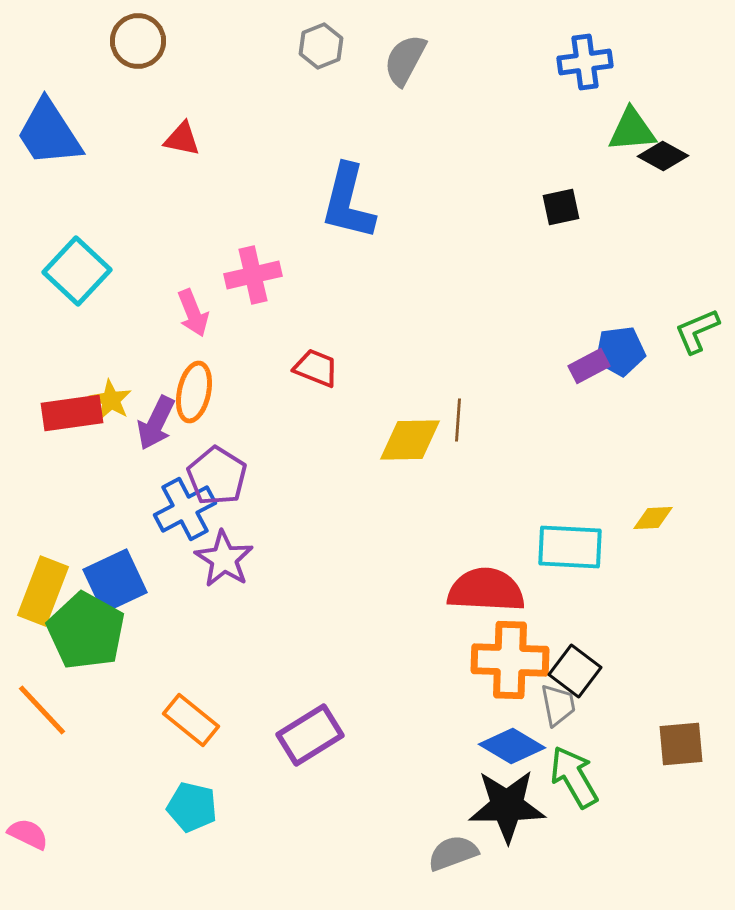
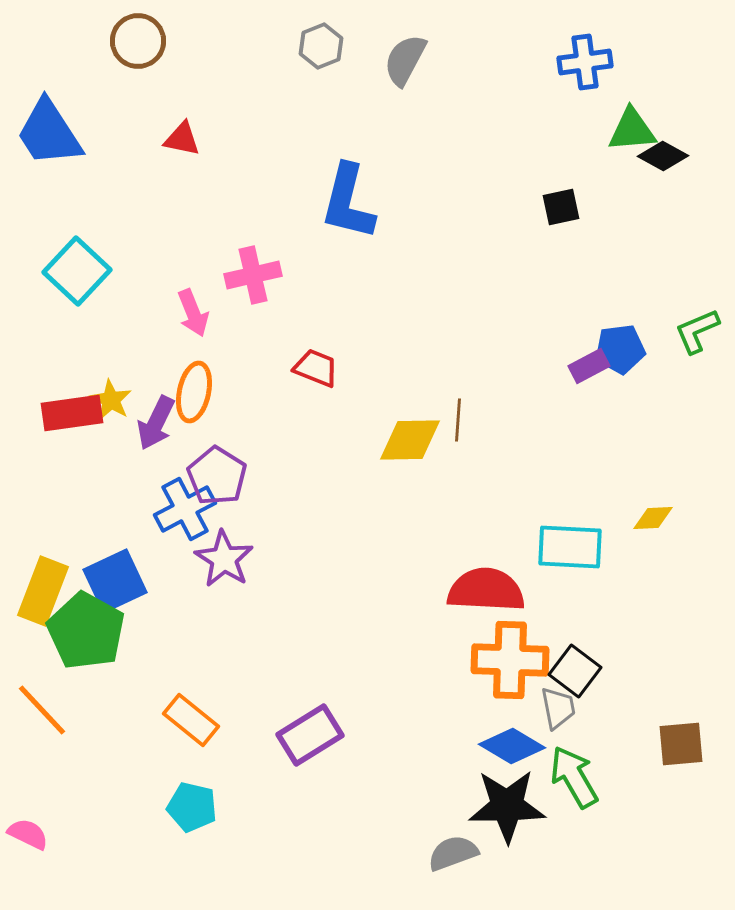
blue pentagon at (620, 351): moved 2 px up
gray trapezoid at (558, 705): moved 3 px down
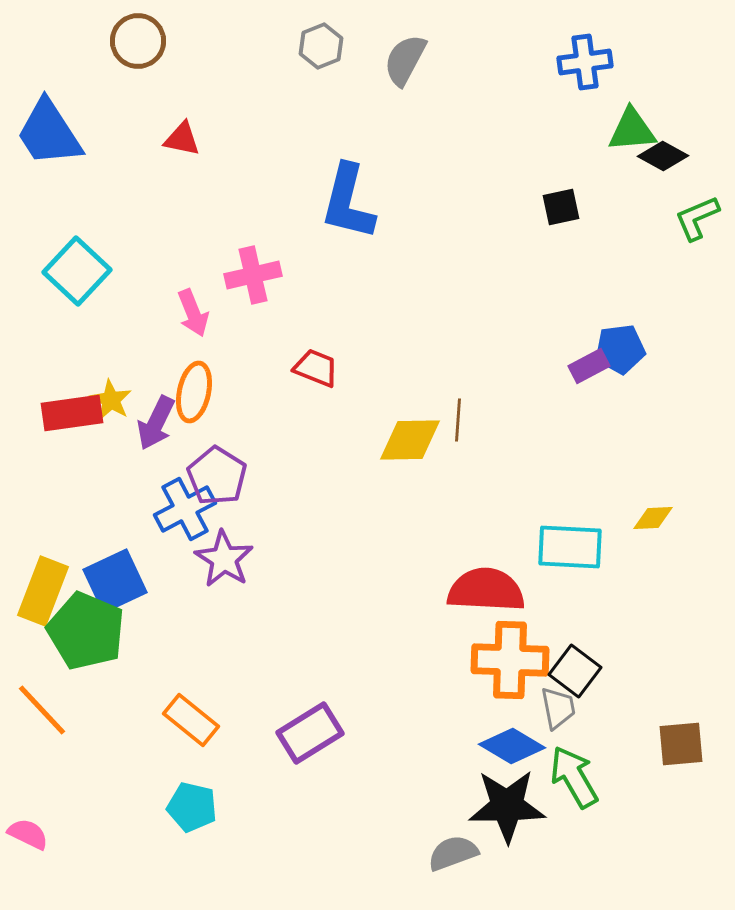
green L-shape at (697, 331): moved 113 px up
green pentagon at (86, 631): rotated 6 degrees counterclockwise
purple rectangle at (310, 735): moved 2 px up
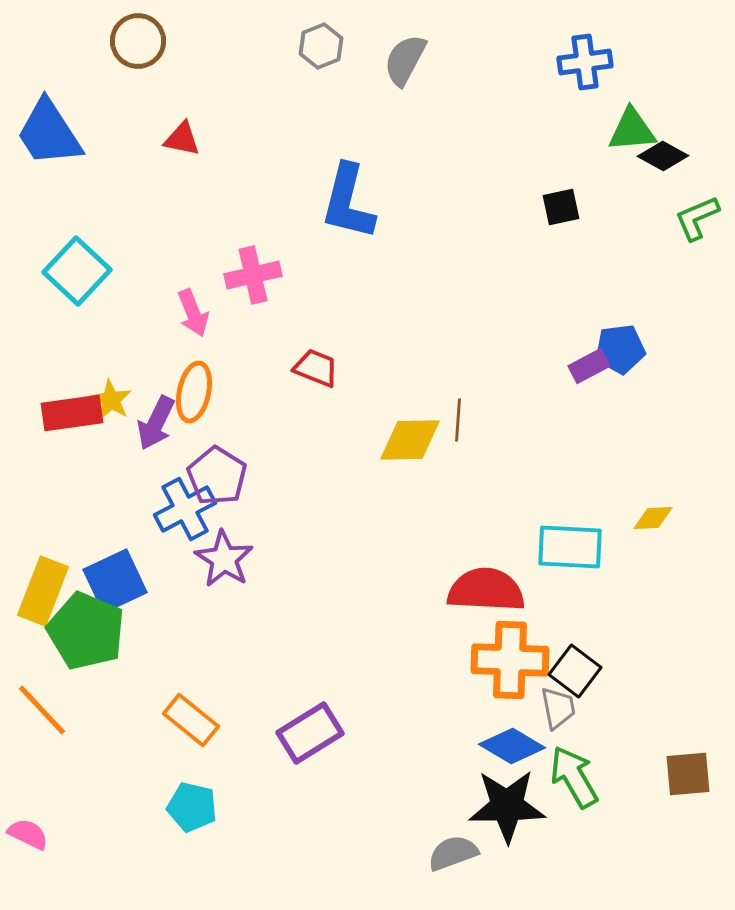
brown square at (681, 744): moved 7 px right, 30 px down
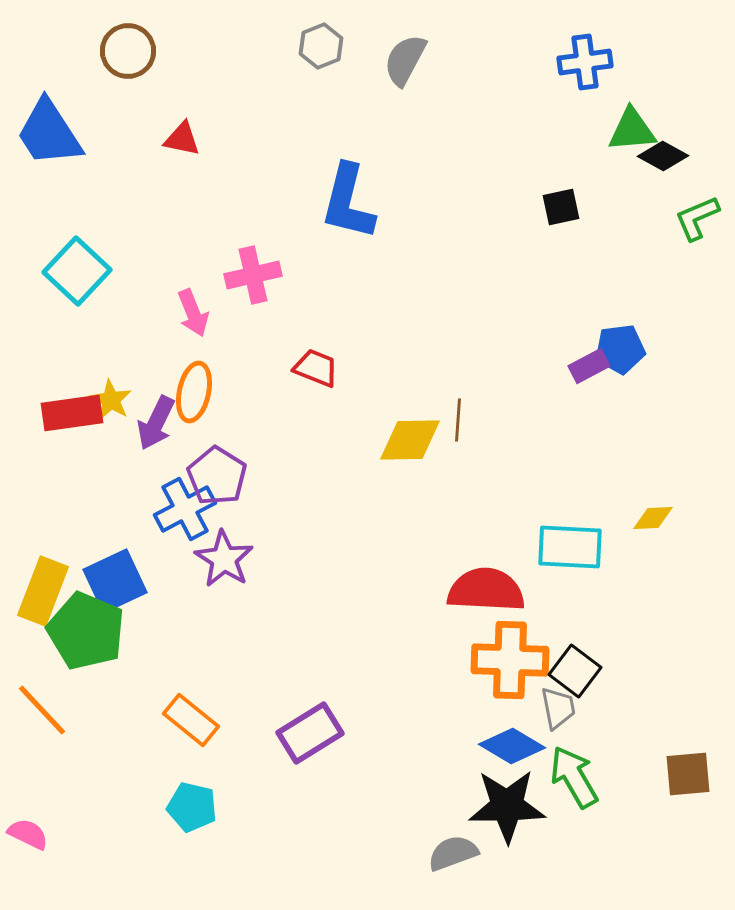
brown circle at (138, 41): moved 10 px left, 10 px down
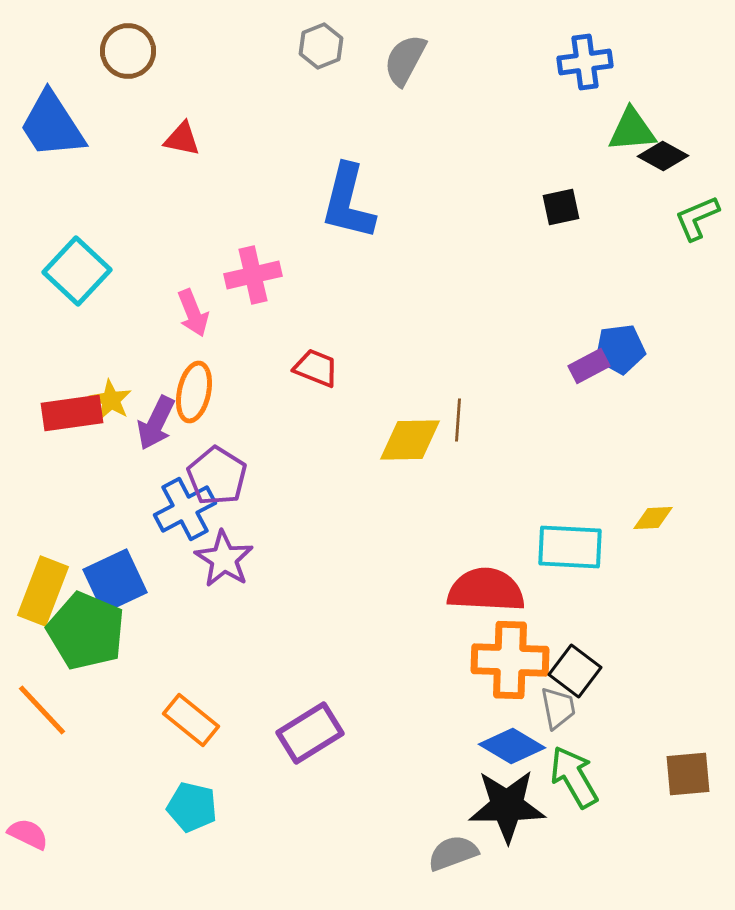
blue trapezoid at (49, 133): moved 3 px right, 8 px up
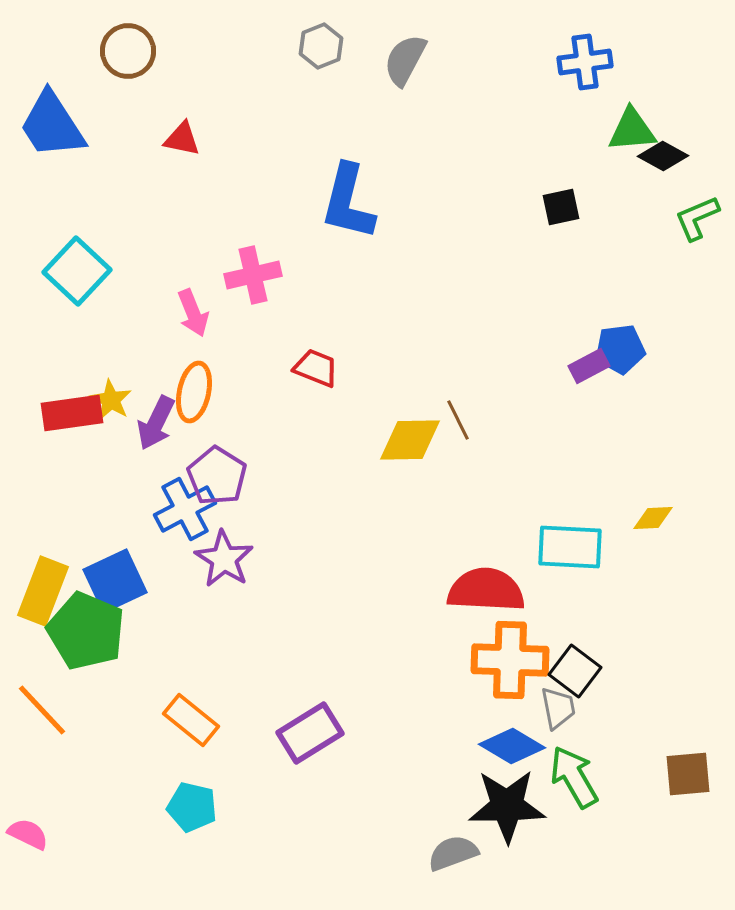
brown line at (458, 420): rotated 30 degrees counterclockwise
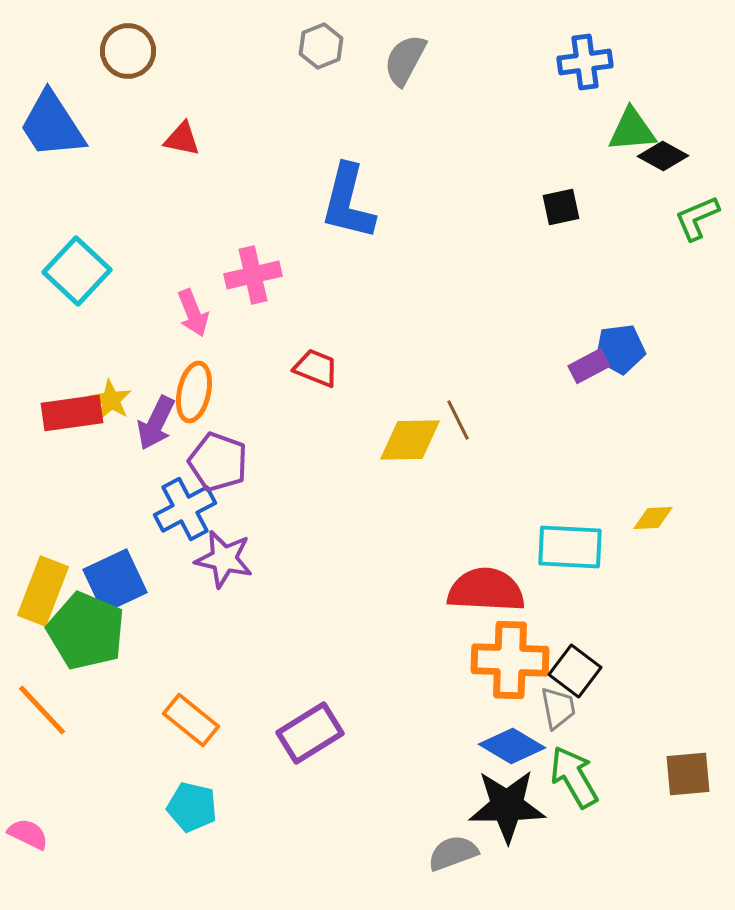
purple pentagon at (217, 476): moved 1 px right, 14 px up; rotated 12 degrees counterclockwise
purple star at (224, 559): rotated 20 degrees counterclockwise
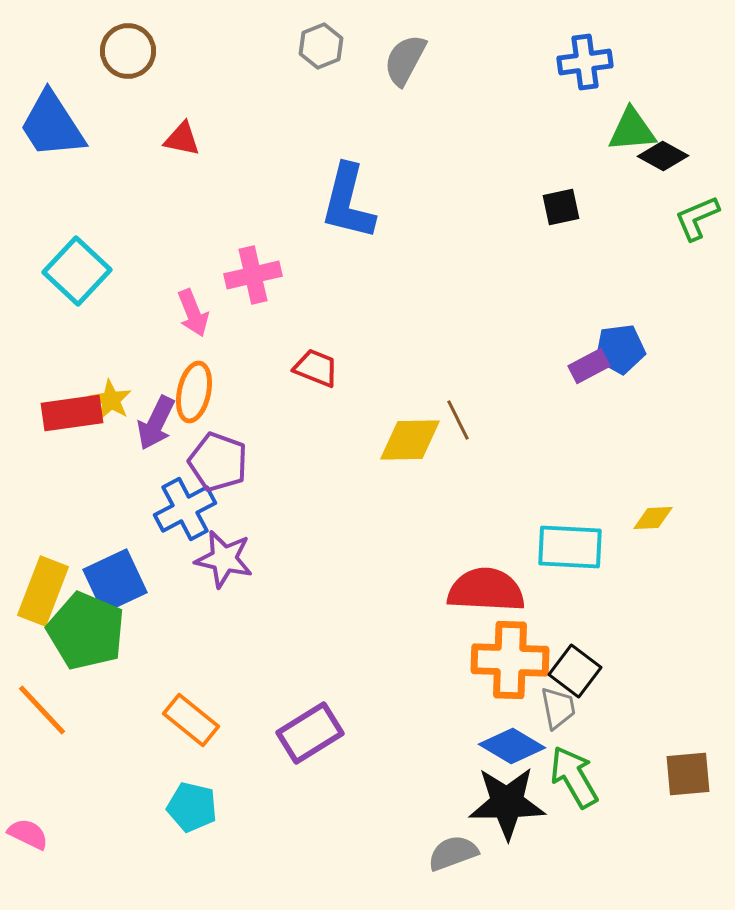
black star at (507, 806): moved 3 px up
